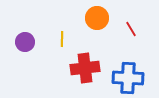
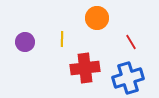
red line: moved 13 px down
blue cross: rotated 20 degrees counterclockwise
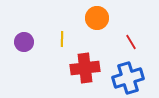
purple circle: moved 1 px left
